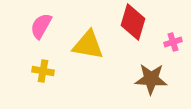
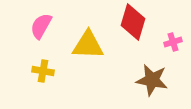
yellow triangle: rotated 8 degrees counterclockwise
brown star: moved 1 px right, 1 px down; rotated 8 degrees clockwise
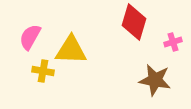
red diamond: moved 1 px right
pink semicircle: moved 11 px left, 11 px down
yellow triangle: moved 17 px left, 5 px down
brown star: moved 3 px right
